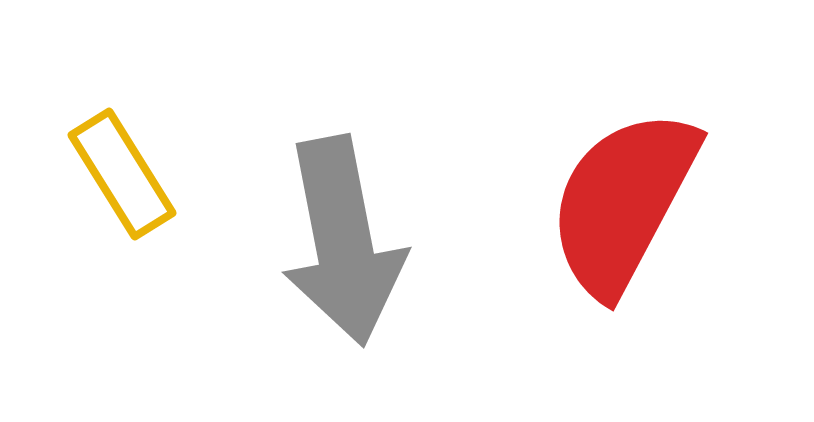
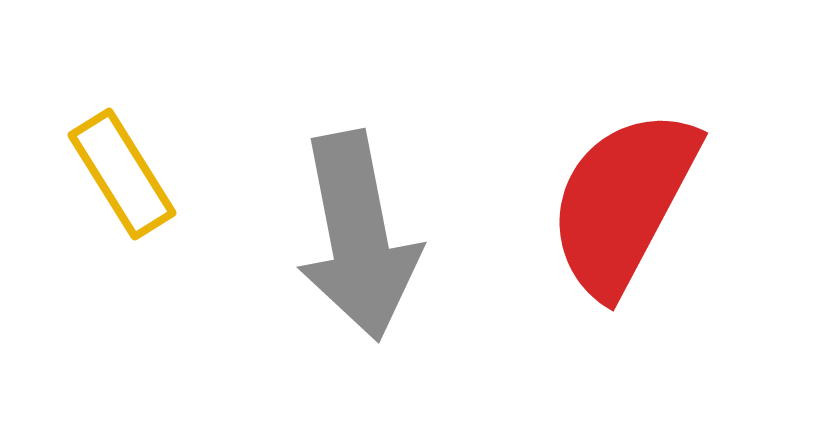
gray arrow: moved 15 px right, 5 px up
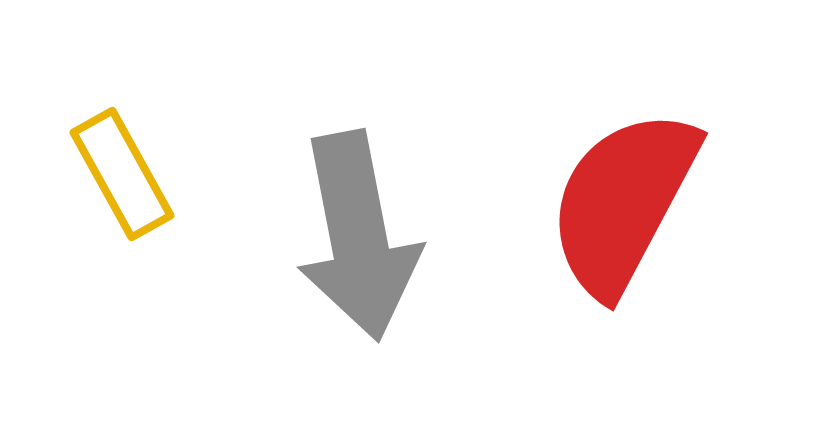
yellow rectangle: rotated 3 degrees clockwise
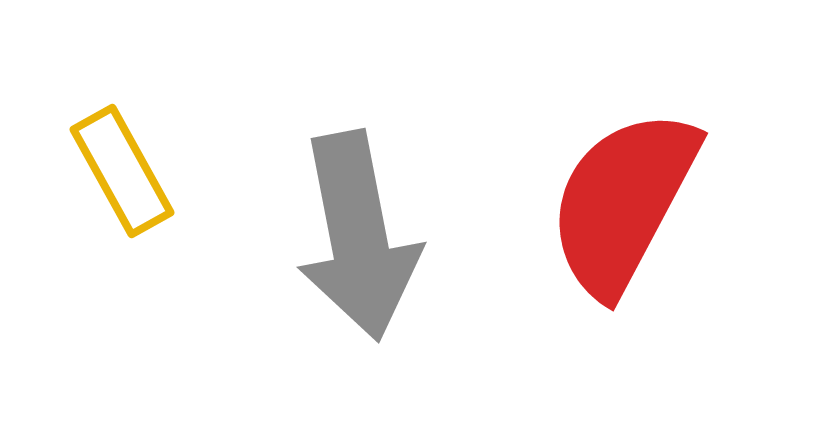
yellow rectangle: moved 3 px up
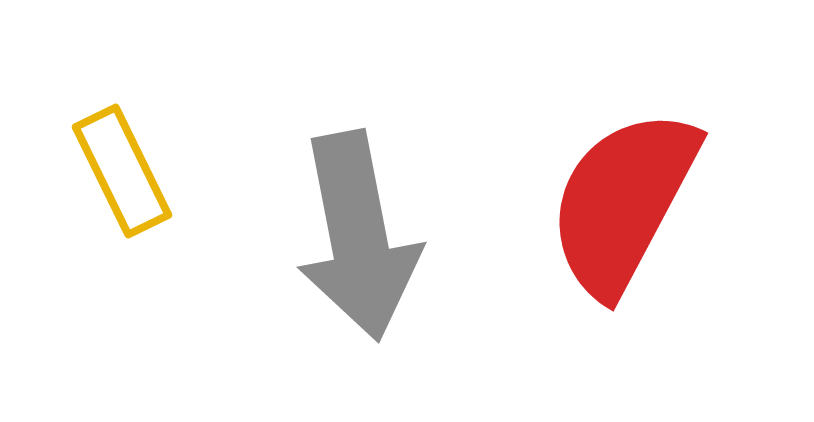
yellow rectangle: rotated 3 degrees clockwise
